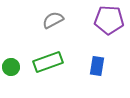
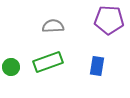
gray semicircle: moved 6 px down; rotated 25 degrees clockwise
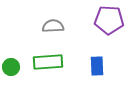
green rectangle: rotated 16 degrees clockwise
blue rectangle: rotated 12 degrees counterclockwise
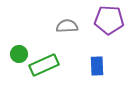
gray semicircle: moved 14 px right
green rectangle: moved 4 px left, 3 px down; rotated 20 degrees counterclockwise
green circle: moved 8 px right, 13 px up
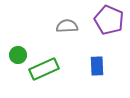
purple pentagon: rotated 20 degrees clockwise
green circle: moved 1 px left, 1 px down
green rectangle: moved 4 px down
